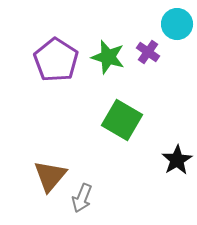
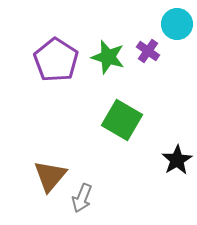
purple cross: moved 1 px up
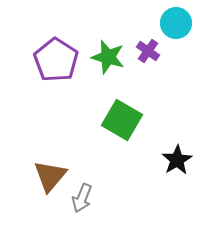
cyan circle: moved 1 px left, 1 px up
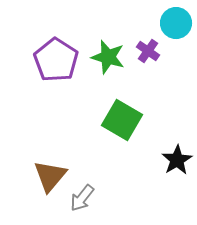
gray arrow: rotated 16 degrees clockwise
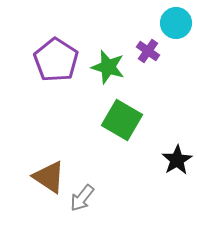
green star: moved 10 px down
brown triangle: moved 1 px left, 1 px down; rotated 36 degrees counterclockwise
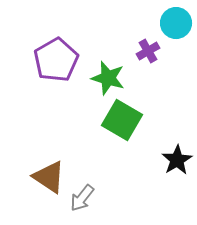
purple cross: rotated 25 degrees clockwise
purple pentagon: rotated 9 degrees clockwise
green star: moved 11 px down
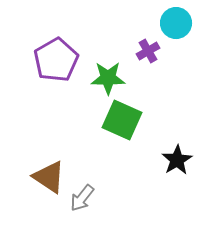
green star: rotated 16 degrees counterclockwise
green square: rotated 6 degrees counterclockwise
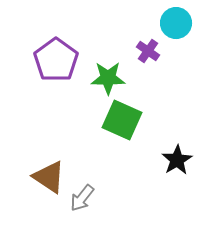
purple cross: rotated 25 degrees counterclockwise
purple pentagon: rotated 6 degrees counterclockwise
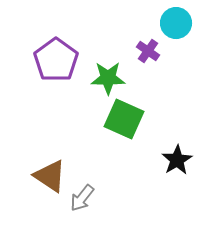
green square: moved 2 px right, 1 px up
brown triangle: moved 1 px right, 1 px up
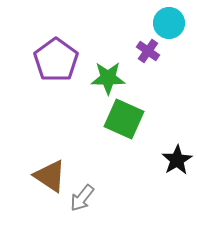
cyan circle: moved 7 px left
